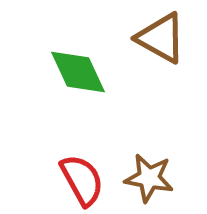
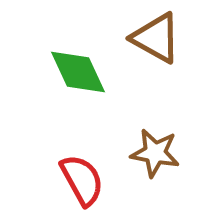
brown triangle: moved 5 px left
brown star: moved 6 px right, 25 px up
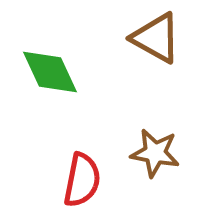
green diamond: moved 28 px left
red semicircle: rotated 40 degrees clockwise
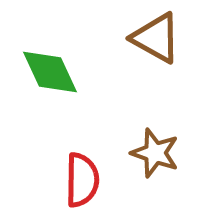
brown star: rotated 9 degrees clockwise
red semicircle: rotated 10 degrees counterclockwise
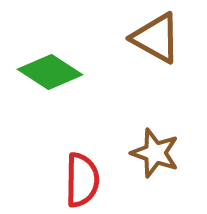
green diamond: rotated 32 degrees counterclockwise
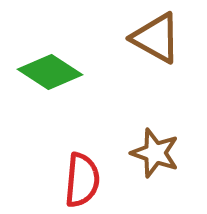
red semicircle: rotated 4 degrees clockwise
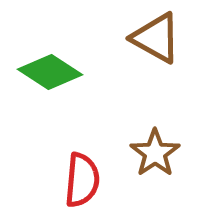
brown star: rotated 18 degrees clockwise
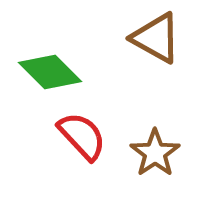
green diamond: rotated 12 degrees clockwise
red semicircle: moved 44 px up; rotated 48 degrees counterclockwise
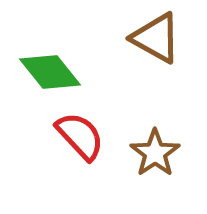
green diamond: rotated 6 degrees clockwise
red semicircle: moved 2 px left
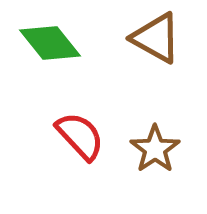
green diamond: moved 29 px up
brown star: moved 4 px up
